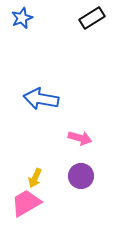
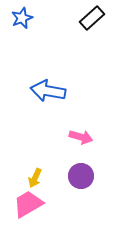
black rectangle: rotated 10 degrees counterclockwise
blue arrow: moved 7 px right, 8 px up
pink arrow: moved 1 px right, 1 px up
pink trapezoid: moved 2 px right, 1 px down
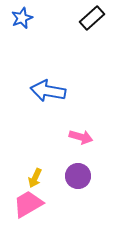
purple circle: moved 3 px left
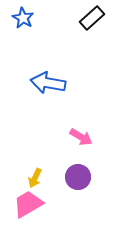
blue star: moved 1 px right; rotated 20 degrees counterclockwise
blue arrow: moved 8 px up
pink arrow: rotated 15 degrees clockwise
purple circle: moved 1 px down
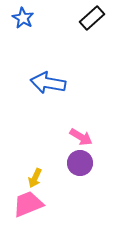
purple circle: moved 2 px right, 14 px up
pink trapezoid: rotated 8 degrees clockwise
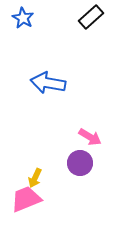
black rectangle: moved 1 px left, 1 px up
pink arrow: moved 9 px right
pink trapezoid: moved 2 px left, 5 px up
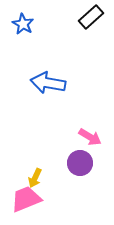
blue star: moved 6 px down
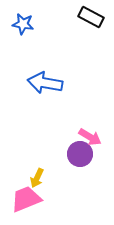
black rectangle: rotated 70 degrees clockwise
blue star: rotated 20 degrees counterclockwise
blue arrow: moved 3 px left
purple circle: moved 9 px up
yellow arrow: moved 2 px right
